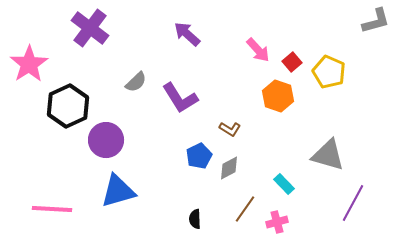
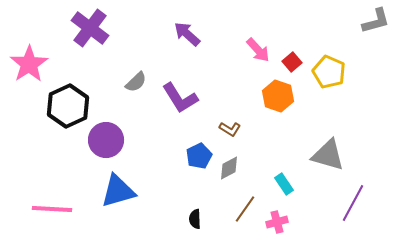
cyan rectangle: rotated 10 degrees clockwise
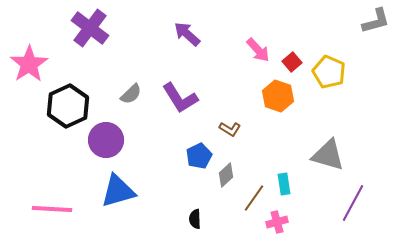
gray semicircle: moved 5 px left, 12 px down
gray diamond: moved 3 px left, 7 px down; rotated 15 degrees counterclockwise
cyan rectangle: rotated 25 degrees clockwise
brown line: moved 9 px right, 11 px up
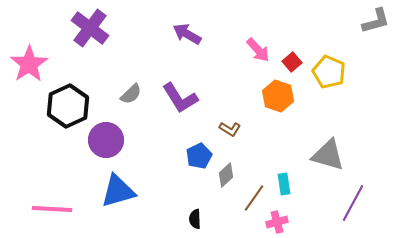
purple arrow: rotated 12 degrees counterclockwise
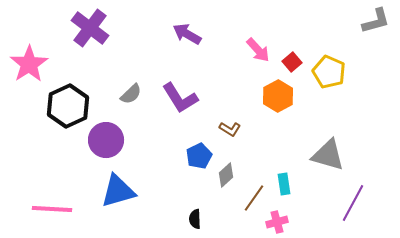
orange hexagon: rotated 12 degrees clockwise
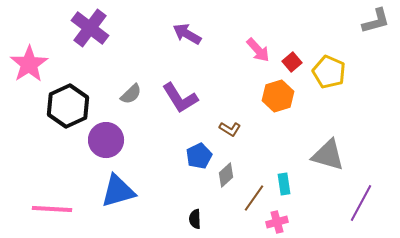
orange hexagon: rotated 12 degrees clockwise
purple line: moved 8 px right
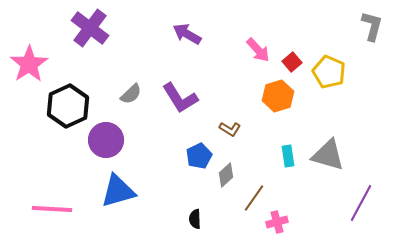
gray L-shape: moved 4 px left, 5 px down; rotated 60 degrees counterclockwise
cyan rectangle: moved 4 px right, 28 px up
